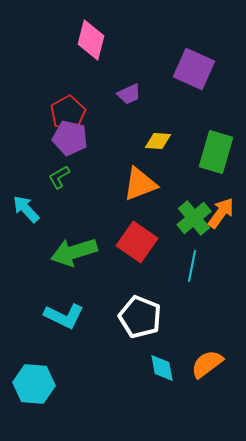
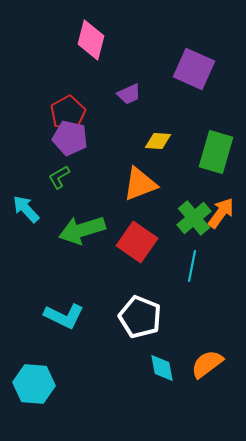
green arrow: moved 8 px right, 22 px up
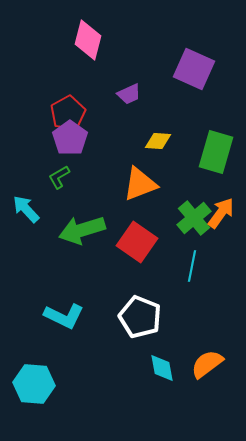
pink diamond: moved 3 px left
purple pentagon: rotated 24 degrees clockwise
